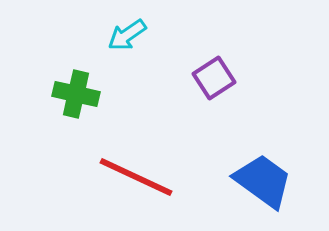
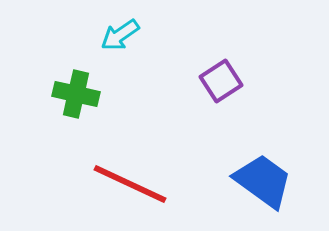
cyan arrow: moved 7 px left
purple square: moved 7 px right, 3 px down
red line: moved 6 px left, 7 px down
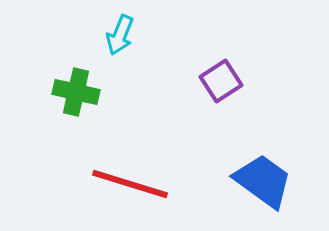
cyan arrow: rotated 33 degrees counterclockwise
green cross: moved 2 px up
red line: rotated 8 degrees counterclockwise
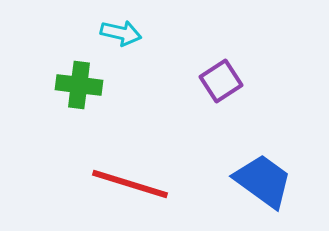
cyan arrow: moved 1 px right, 2 px up; rotated 99 degrees counterclockwise
green cross: moved 3 px right, 7 px up; rotated 6 degrees counterclockwise
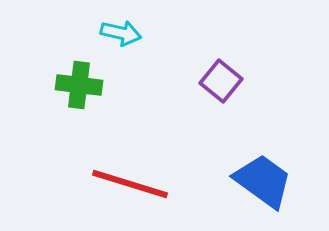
purple square: rotated 18 degrees counterclockwise
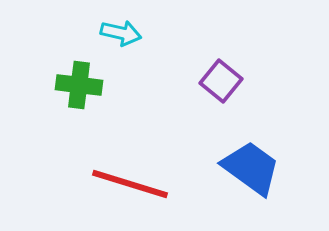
blue trapezoid: moved 12 px left, 13 px up
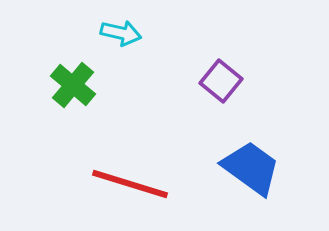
green cross: moved 6 px left; rotated 33 degrees clockwise
